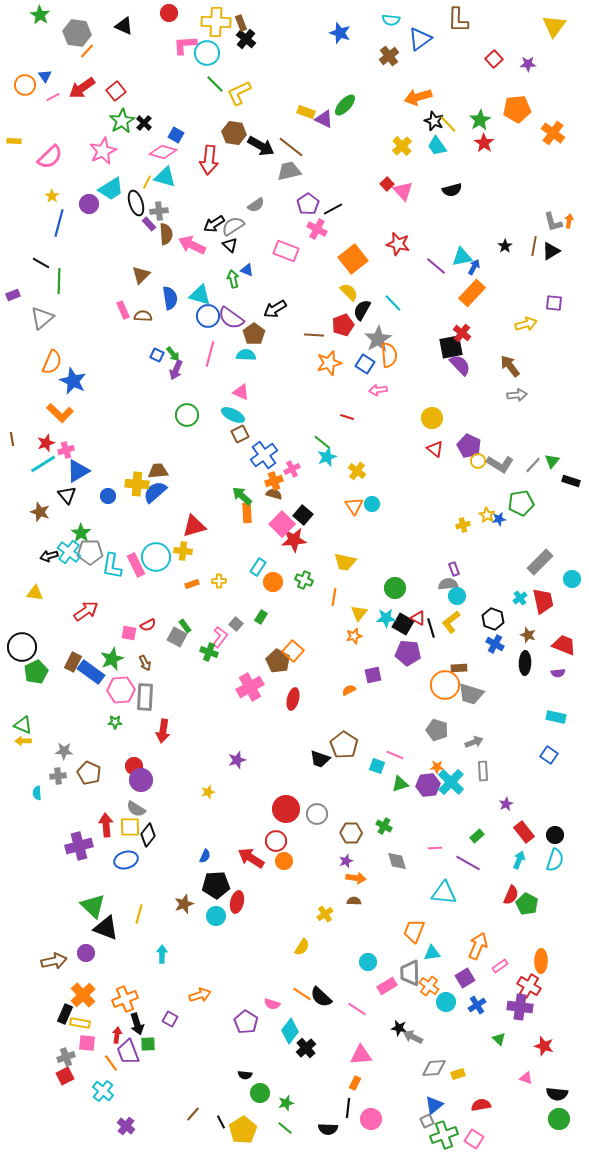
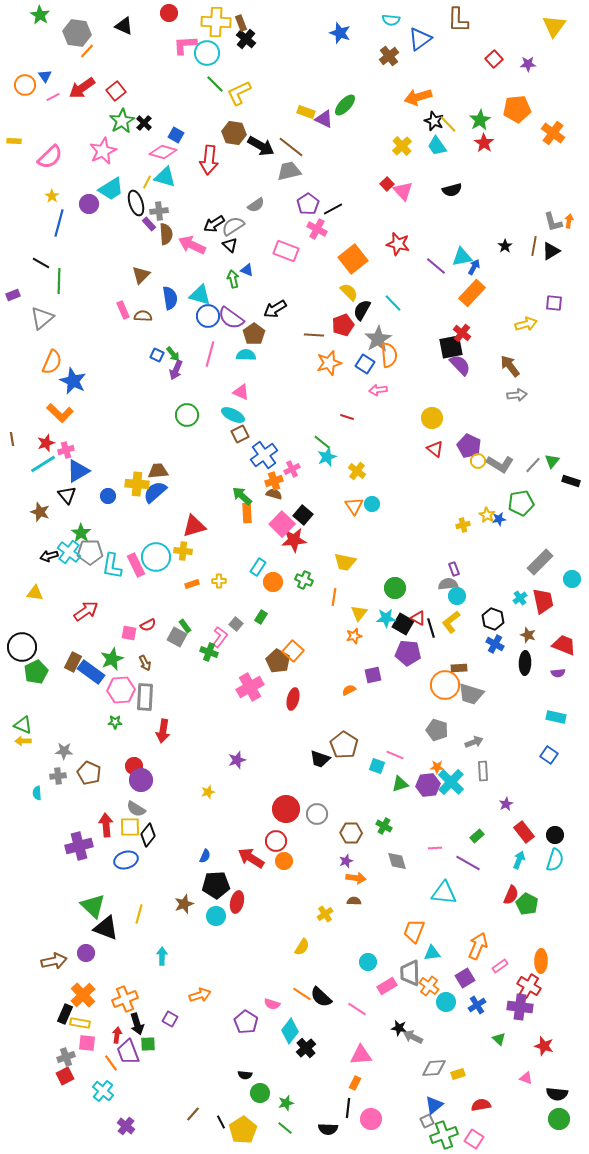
cyan arrow at (162, 954): moved 2 px down
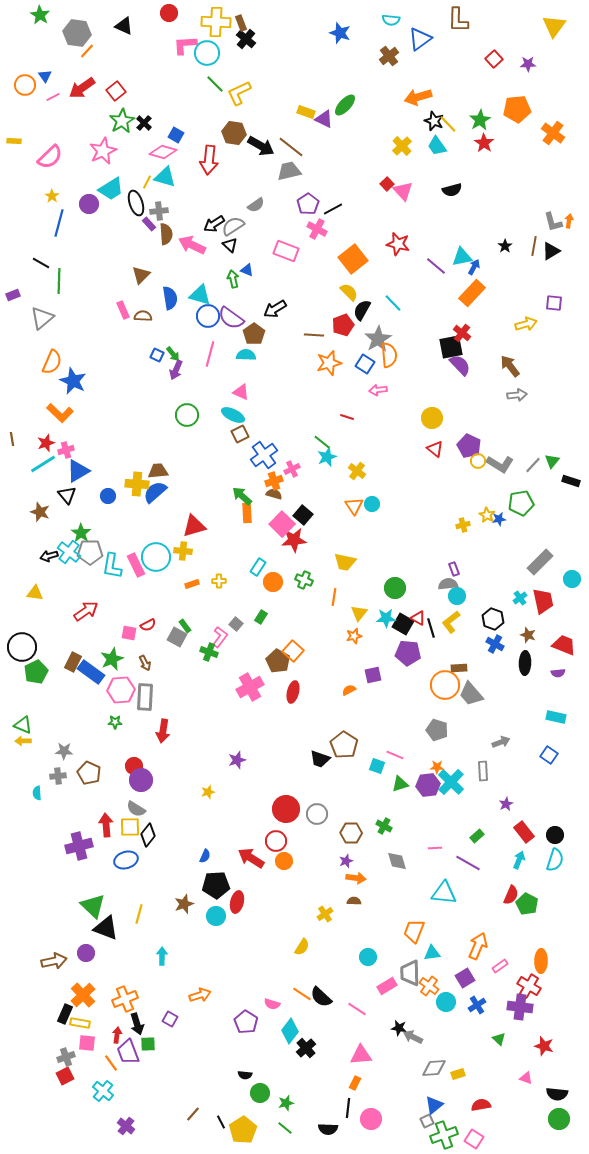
gray trapezoid at (471, 694): rotated 32 degrees clockwise
red ellipse at (293, 699): moved 7 px up
gray arrow at (474, 742): moved 27 px right
cyan circle at (368, 962): moved 5 px up
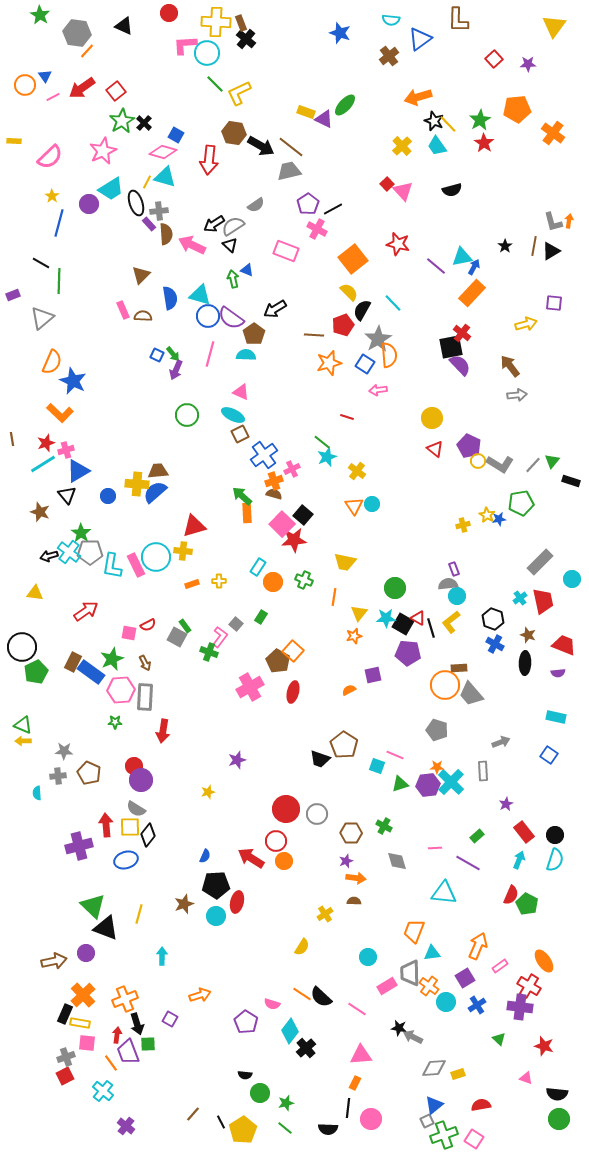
orange ellipse at (541, 961): moved 3 px right; rotated 35 degrees counterclockwise
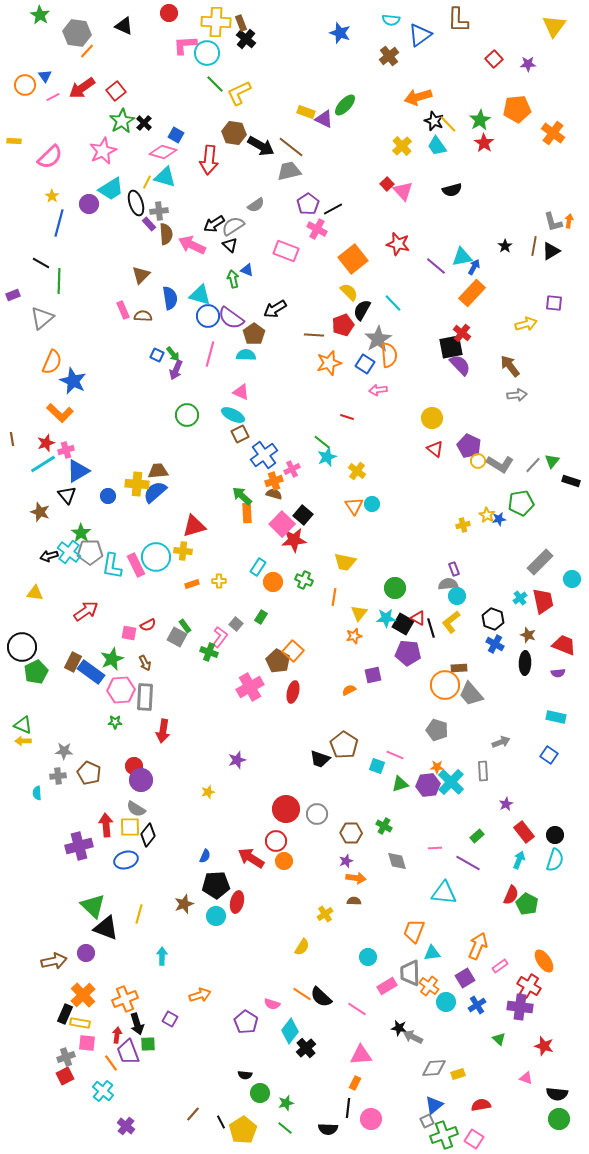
blue triangle at (420, 39): moved 4 px up
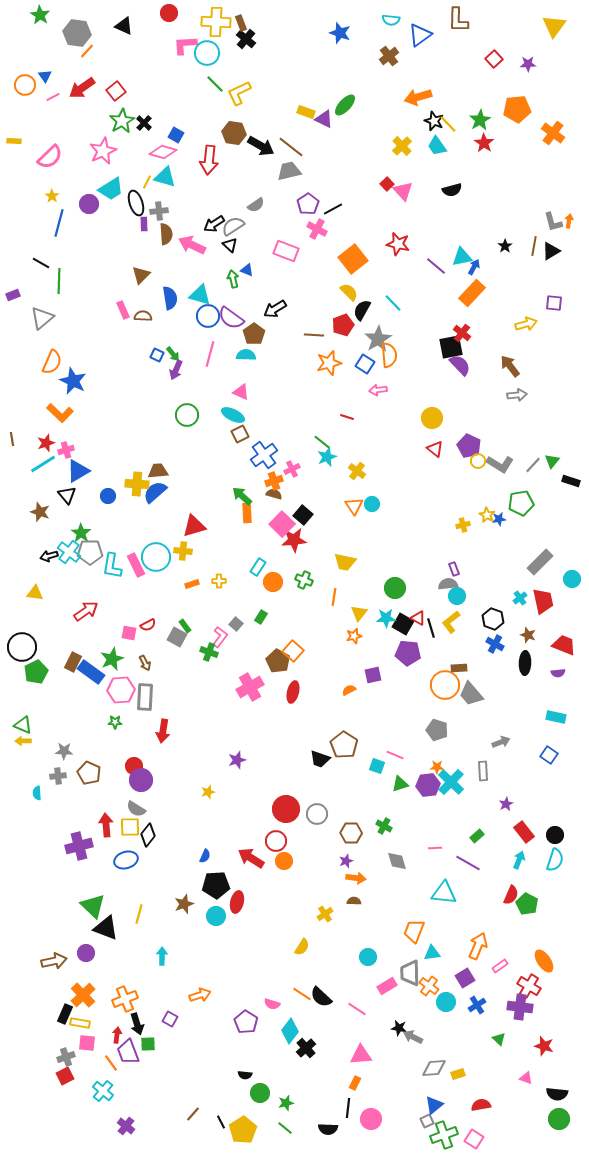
purple rectangle at (149, 224): moved 5 px left; rotated 40 degrees clockwise
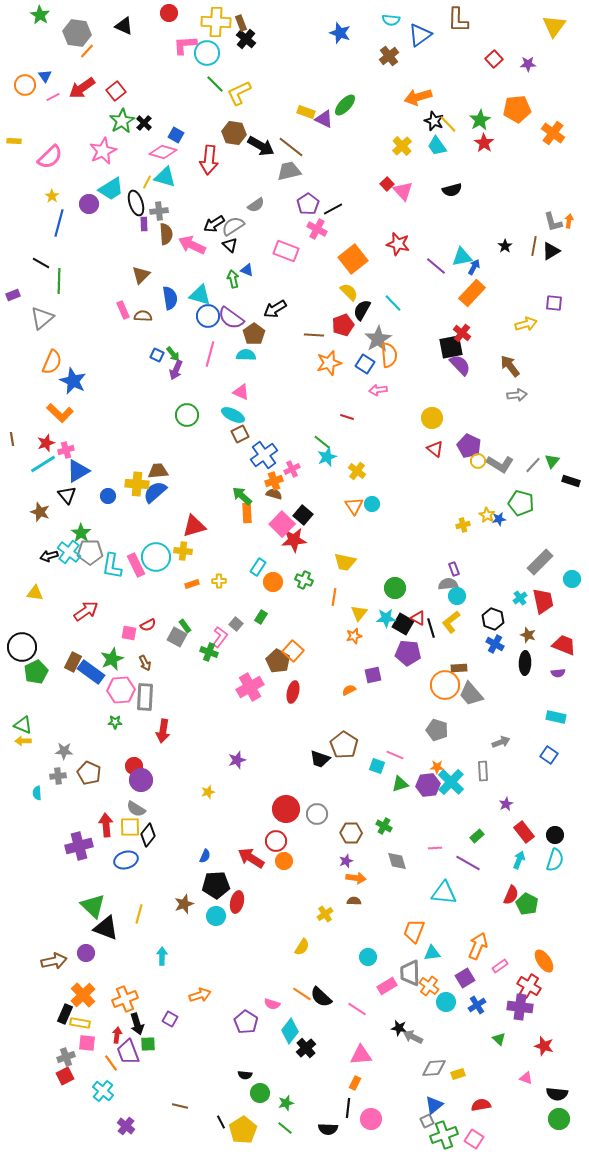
green pentagon at (521, 503): rotated 25 degrees clockwise
brown line at (193, 1114): moved 13 px left, 8 px up; rotated 63 degrees clockwise
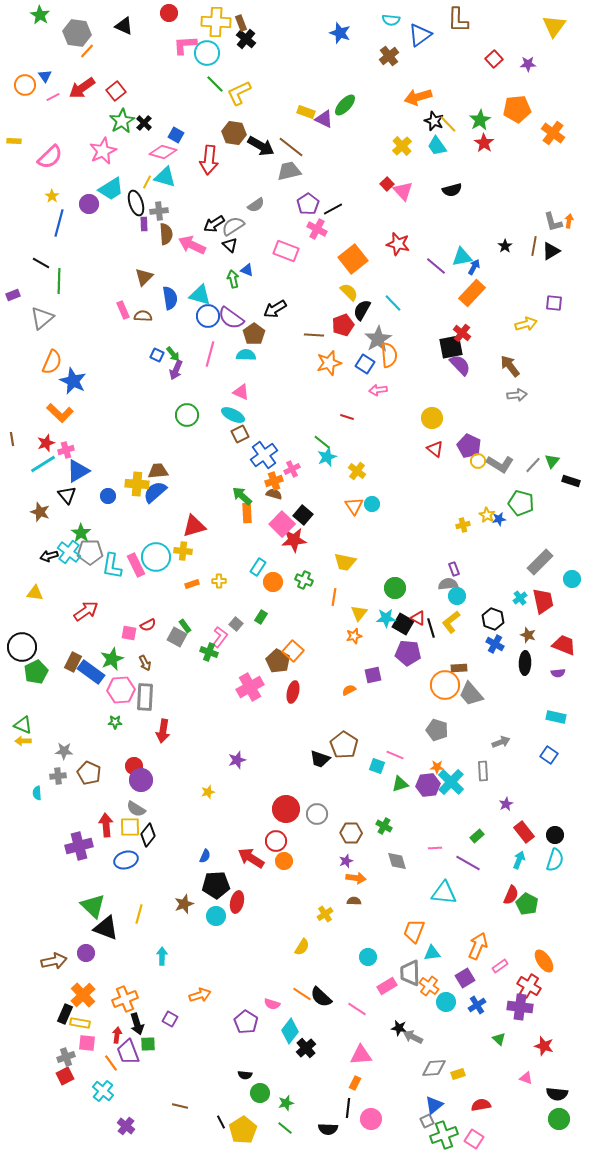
brown triangle at (141, 275): moved 3 px right, 2 px down
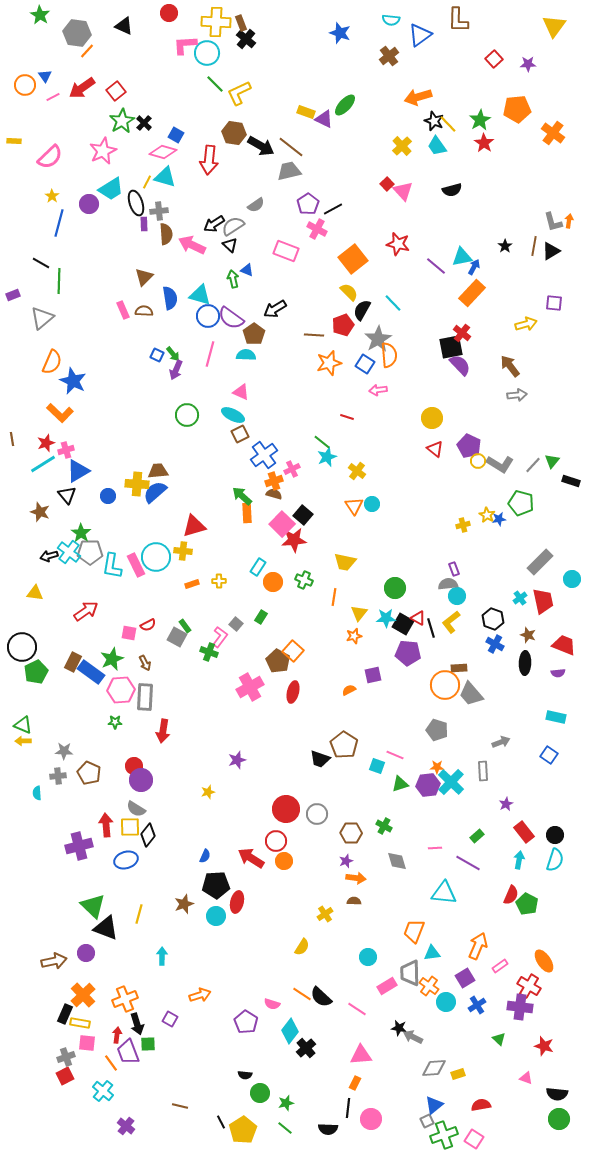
brown semicircle at (143, 316): moved 1 px right, 5 px up
cyan arrow at (519, 860): rotated 12 degrees counterclockwise
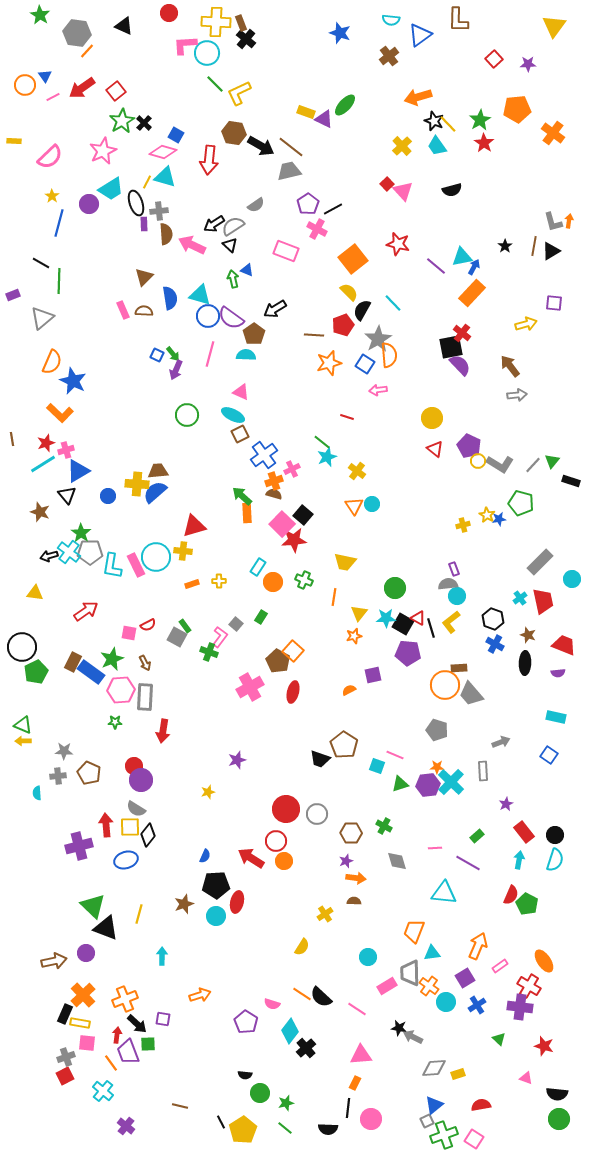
purple square at (170, 1019): moved 7 px left; rotated 21 degrees counterclockwise
black arrow at (137, 1024): rotated 30 degrees counterclockwise
